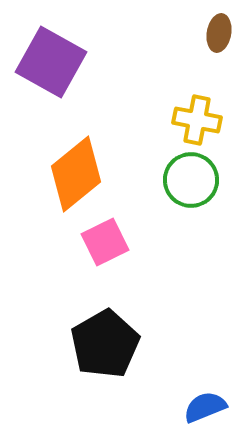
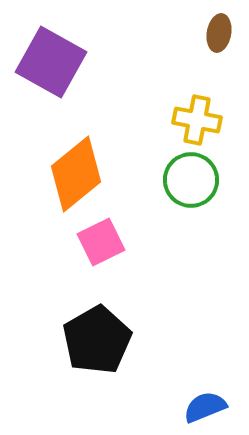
pink square: moved 4 px left
black pentagon: moved 8 px left, 4 px up
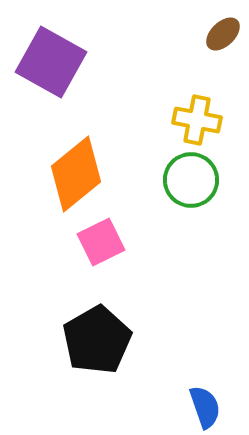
brown ellipse: moved 4 px right, 1 px down; rotated 36 degrees clockwise
blue semicircle: rotated 93 degrees clockwise
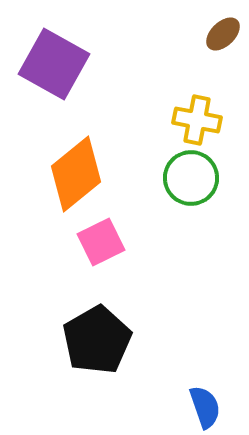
purple square: moved 3 px right, 2 px down
green circle: moved 2 px up
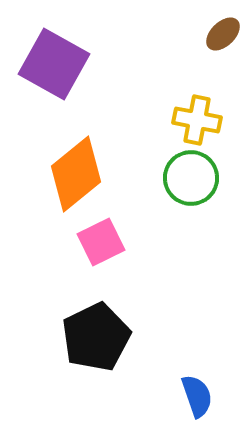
black pentagon: moved 1 px left, 3 px up; rotated 4 degrees clockwise
blue semicircle: moved 8 px left, 11 px up
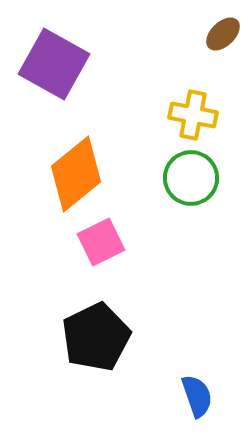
yellow cross: moved 4 px left, 5 px up
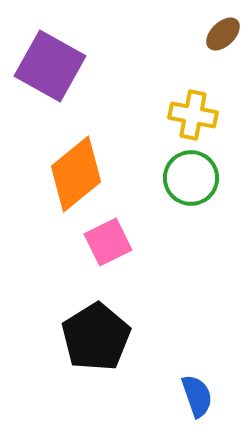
purple square: moved 4 px left, 2 px down
pink square: moved 7 px right
black pentagon: rotated 6 degrees counterclockwise
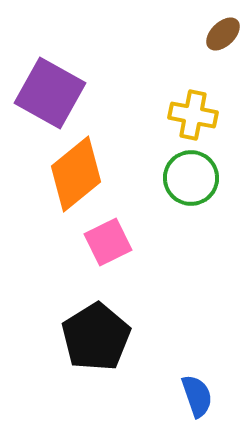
purple square: moved 27 px down
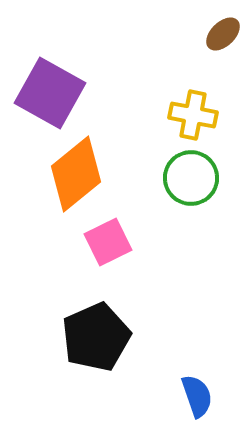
black pentagon: rotated 8 degrees clockwise
